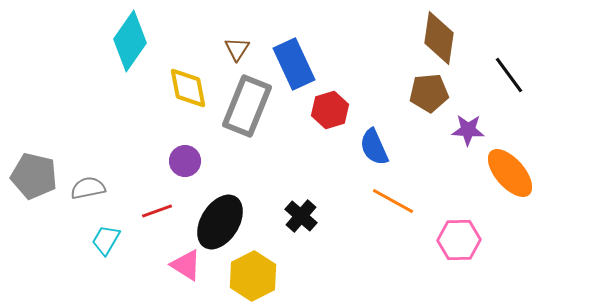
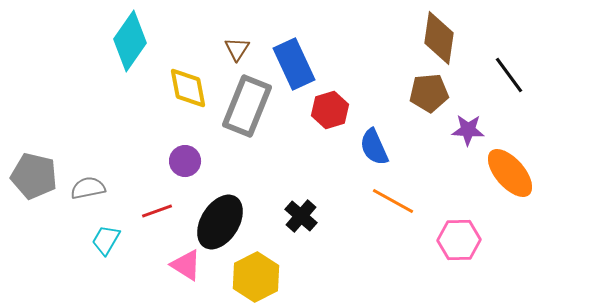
yellow hexagon: moved 3 px right, 1 px down
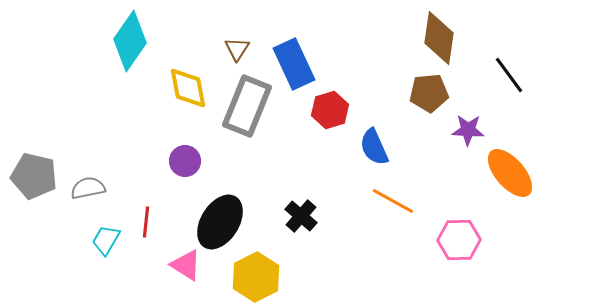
red line: moved 11 px left, 11 px down; rotated 64 degrees counterclockwise
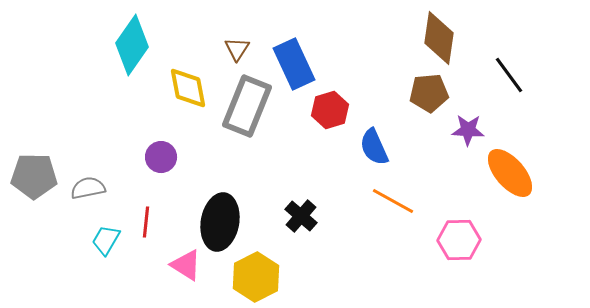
cyan diamond: moved 2 px right, 4 px down
purple circle: moved 24 px left, 4 px up
gray pentagon: rotated 12 degrees counterclockwise
black ellipse: rotated 22 degrees counterclockwise
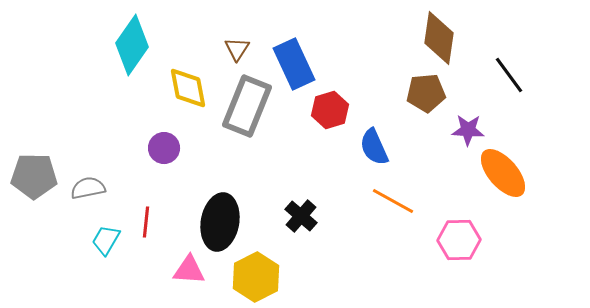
brown pentagon: moved 3 px left
purple circle: moved 3 px right, 9 px up
orange ellipse: moved 7 px left
pink triangle: moved 3 px right, 5 px down; rotated 28 degrees counterclockwise
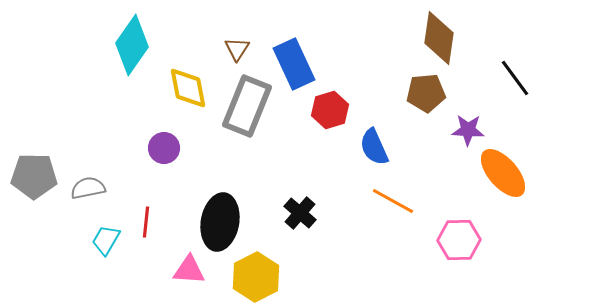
black line: moved 6 px right, 3 px down
black cross: moved 1 px left, 3 px up
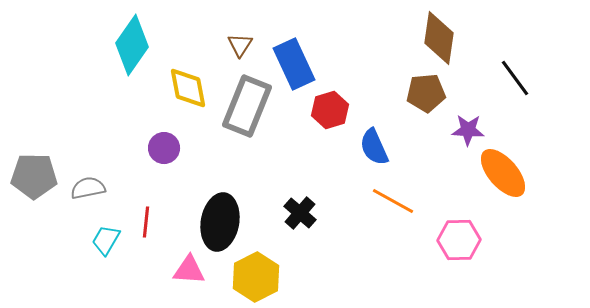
brown triangle: moved 3 px right, 4 px up
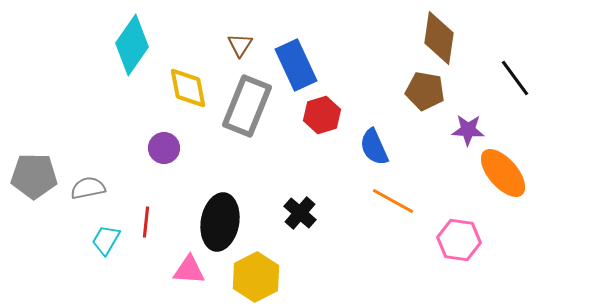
blue rectangle: moved 2 px right, 1 px down
brown pentagon: moved 1 px left, 2 px up; rotated 15 degrees clockwise
red hexagon: moved 8 px left, 5 px down
pink hexagon: rotated 9 degrees clockwise
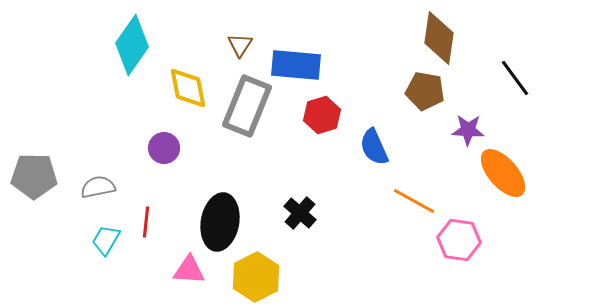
blue rectangle: rotated 60 degrees counterclockwise
gray semicircle: moved 10 px right, 1 px up
orange line: moved 21 px right
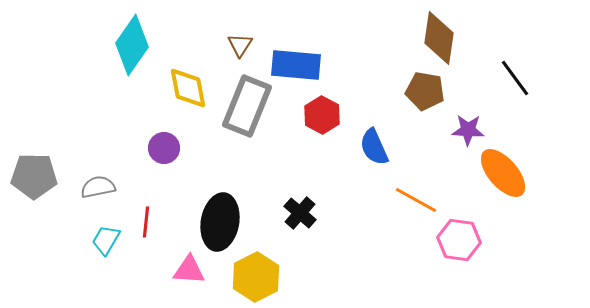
red hexagon: rotated 15 degrees counterclockwise
orange line: moved 2 px right, 1 px up
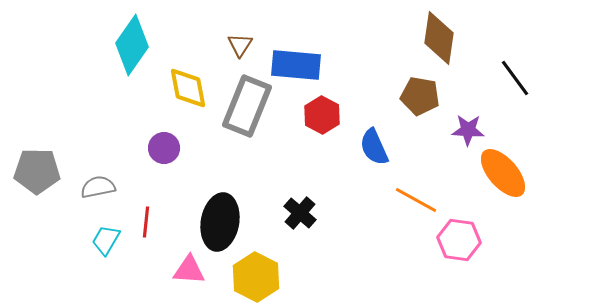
brown pentagon: moved 5 px left, 5 px down
gray pentagon: moved 3 px right, 5 px up
yellow hexagon: rotated 6 degrees counterclockwise
